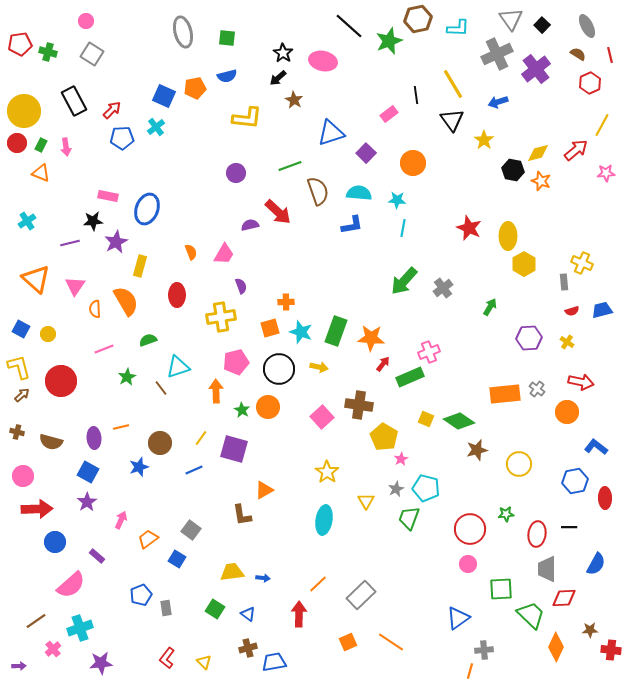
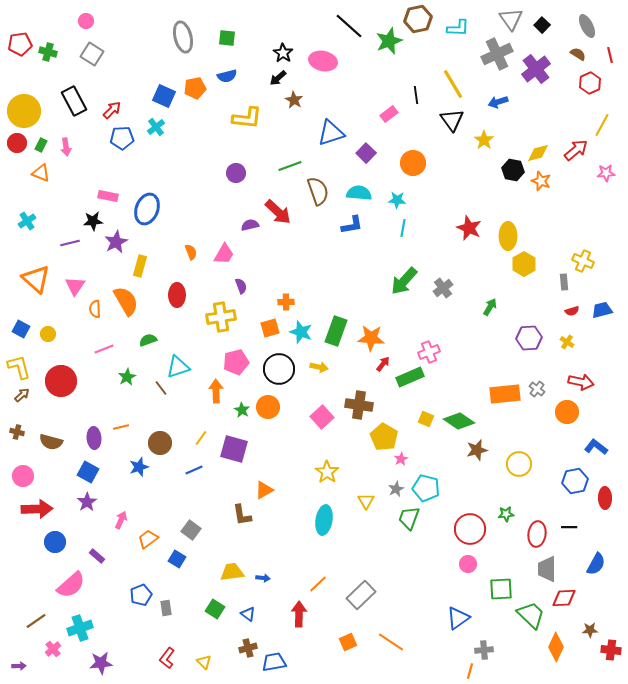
gray ellipse at (183, 32): moved 5 px down
yellow cross at (582, 263): moved 1 px right, 2 px up
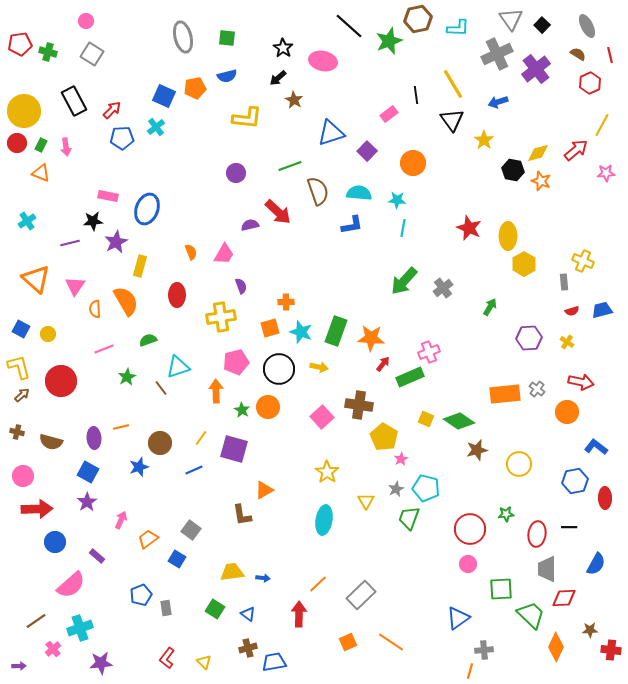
black star at (283, 53): moved 5 px up
purple square at (366, 153): moved 1 px right, 2 px up
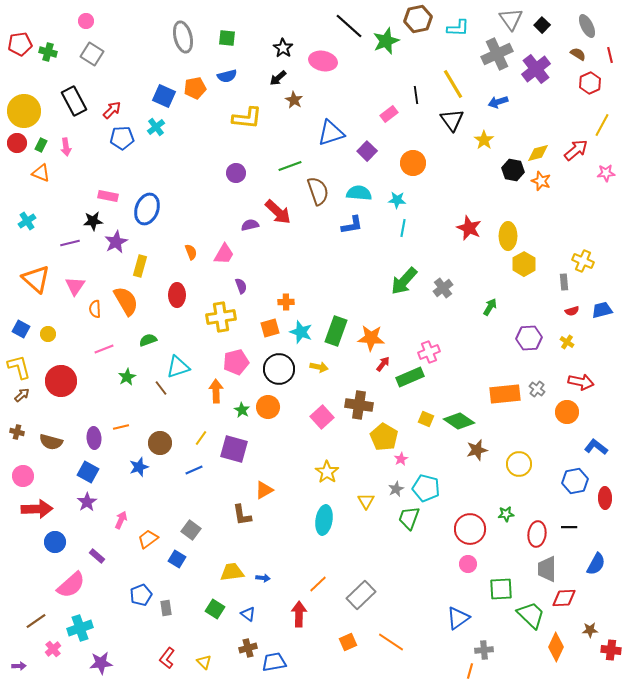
green star at (389, 41): moved 3 px left
